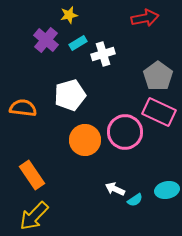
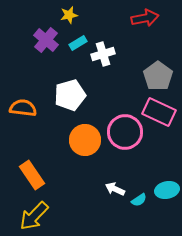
cyan semicircle: moved 4 px right
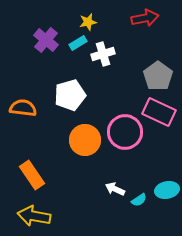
yellow star: moved 19 px right, 7 px down
yellow arrow: rotated 56 degrees clockwise
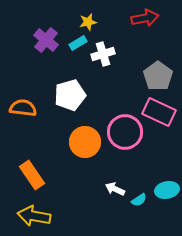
orange circle: moved 2 px down
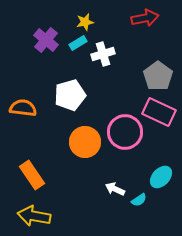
yellow star: moved 3 px left
cyan ellipse: moved 6 px left, 13 px up; rotated 35 degrees counterclockwise
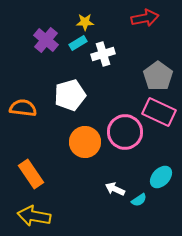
yellow star: rotated 12 degrees clockwise
orange rectangle: moved 1 px left, 1 px up
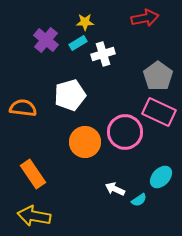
orange rectangle: moved 2 px right
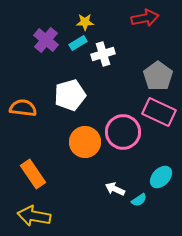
pink circle: moved 2 px left
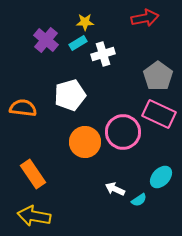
pink rectangle: moved 2 px down
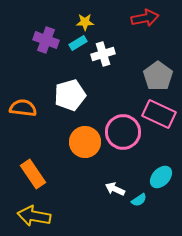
purple cross: rotated 20 degrees counterclockwise
